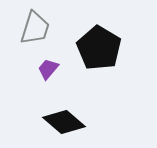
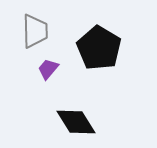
gray trapezoid: moved 3 px down; rotated 18 degrees counterclockwise
black diamond: moved 12 px right; rotated 18 degrees clockwise
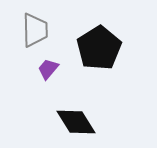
gray trapezoid: moved 1 px up
black pentagon: rotated 9 degrees clockwise
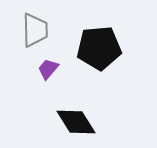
black pentagon: rotated 27 degrees clockwise
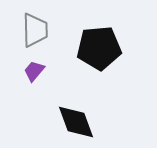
purple trapezoid: moved 14 px left, 2 px down
black diamond: rotated 12 degrees clockwise
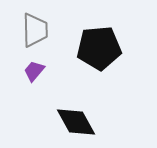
black diamond: rotated 9 degrees counterclockwise
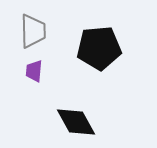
gray trapezoid: moved 2 px left, 1 px down
purple trapezoid: rotated 35 degrees counterclockwise
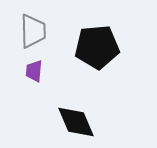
black pentagon: moved 2 px left, 1 px up
black diamond: rotated 6 degrees clockwise
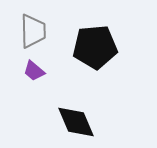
black pentagon: moved 2 px left
purple trapezoid: rotated 55 degrees counterclockwise
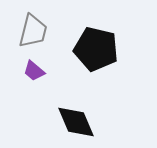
gray trapezoid: rotated 15 degrees clockwise
black pentagon: moved 1 px right, 2 px down; rotated 18 degrees clockwise
